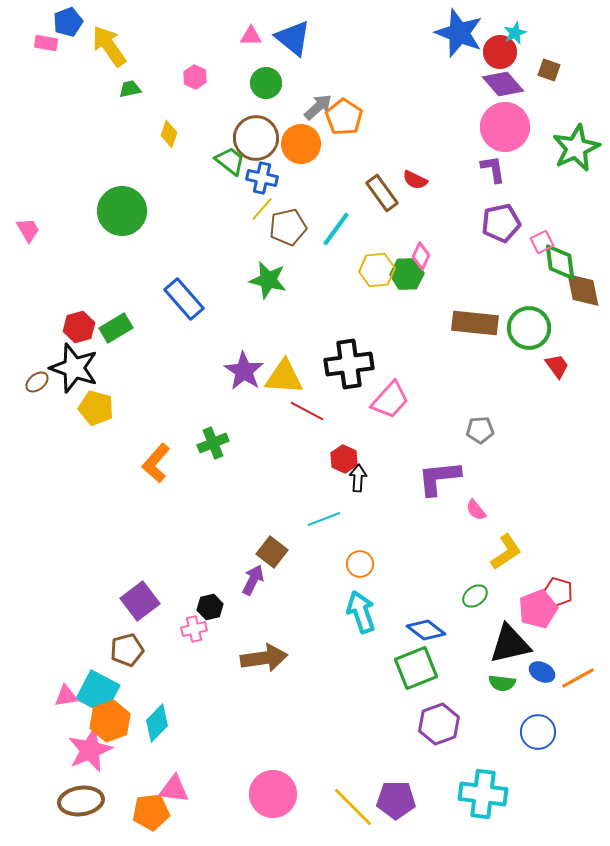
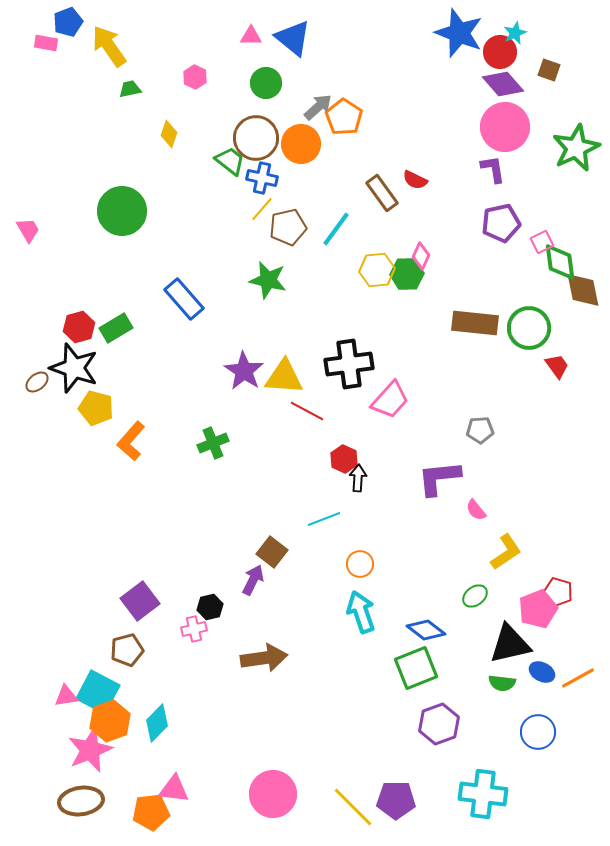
orange L-shape at (156, 463): moved 25 px left, 22 px up
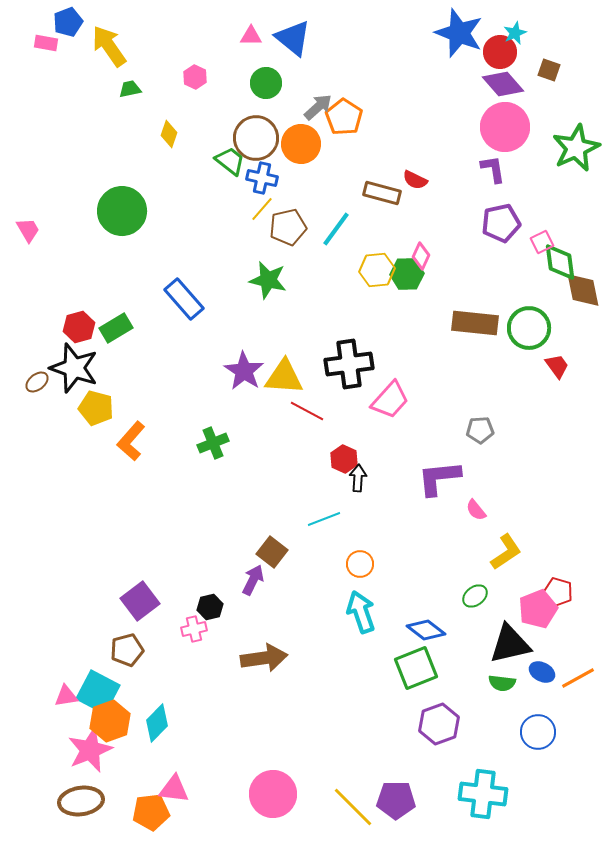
brown rectangle at (382, 193): rotated 39 degrees counterclockwise
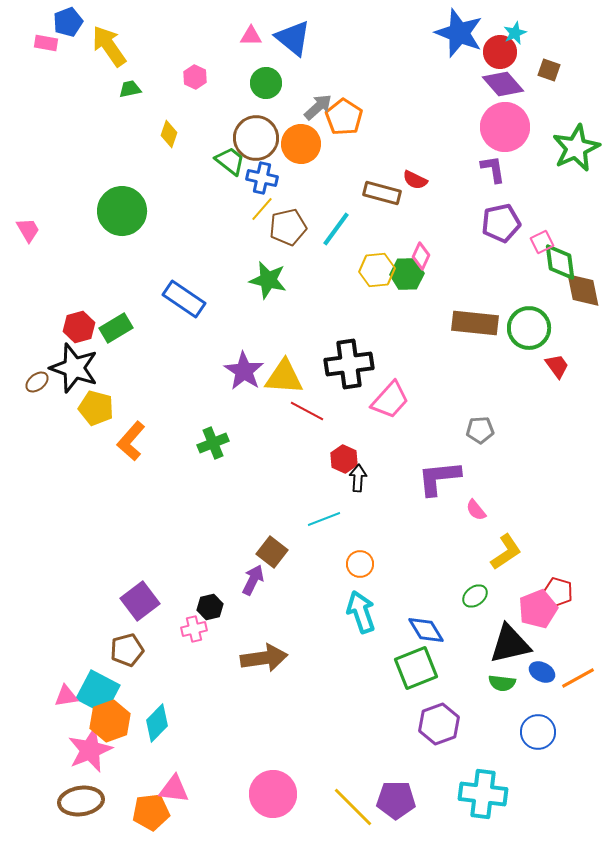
blue rectangle at (184, 299): rotated 15 degrees counterclockwise
blue diamond at (426, 630): rotated 21 degrees clockwise
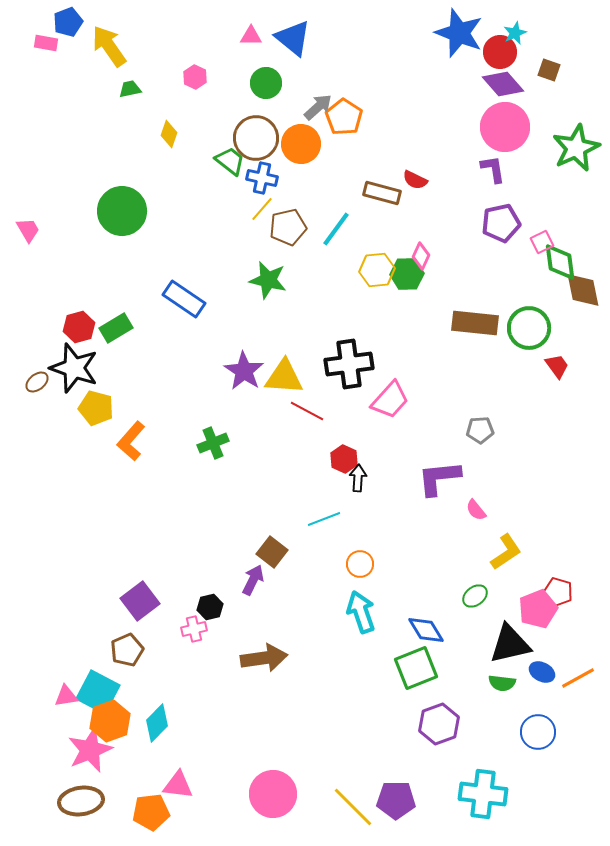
brown pentagon at (127, 650): rotated 8 degrees counterclockwise
pink triangle at (174, 789): moved 4 px right, 4 px up
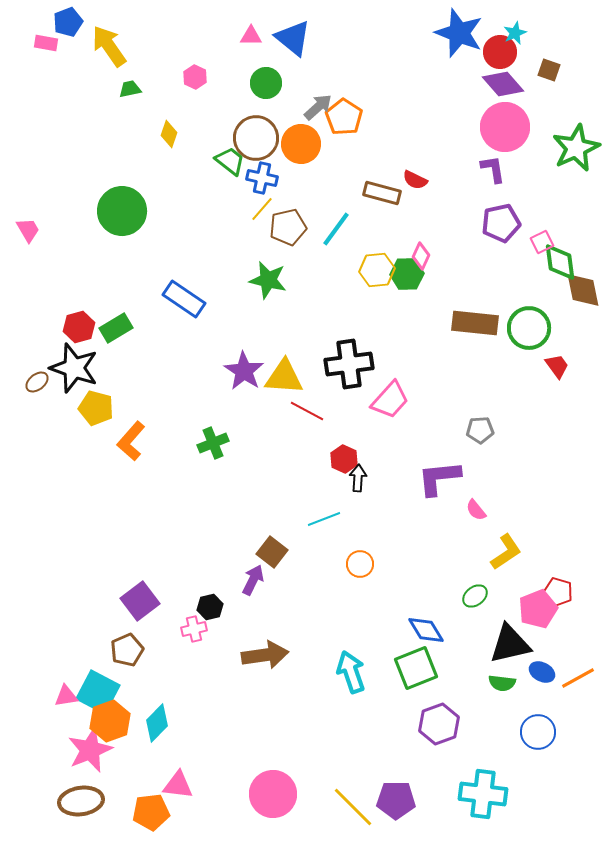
cyan arrow at (361, 612): moved 10 px left, 60 px down
brown arrow at (264, 658): moved 1 px right, 3 px up
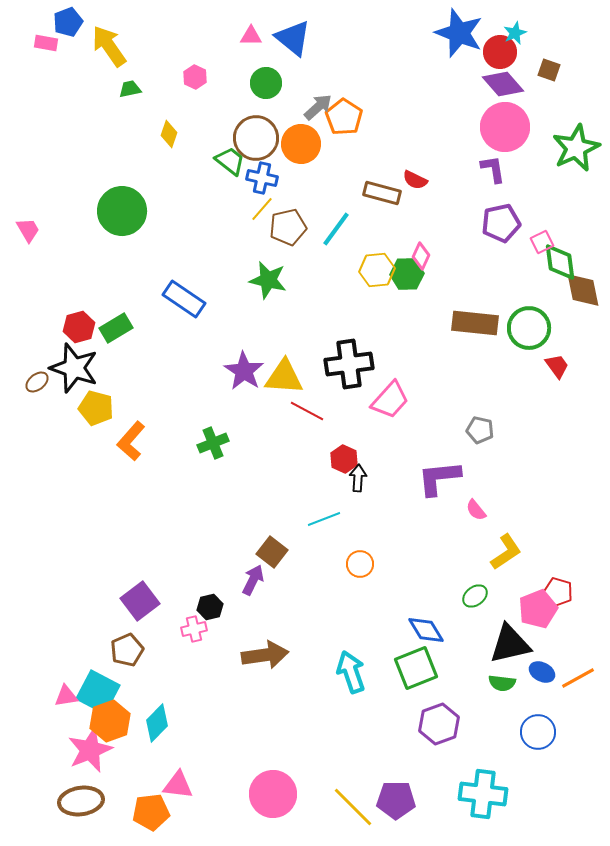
gray pentagon at (480, 430): rotated 16 degrees clockwise
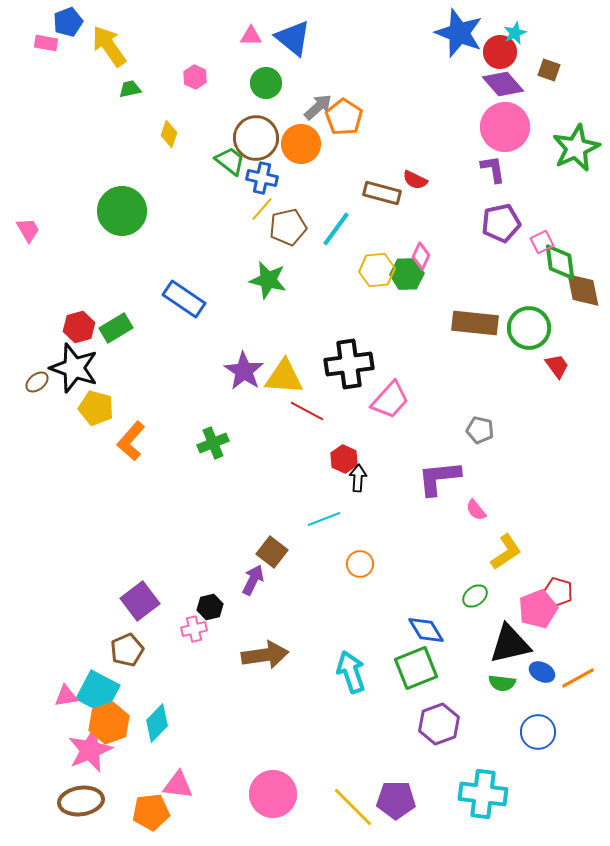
orange hexagon at (110, 721): moved 1 px left, 2 px down
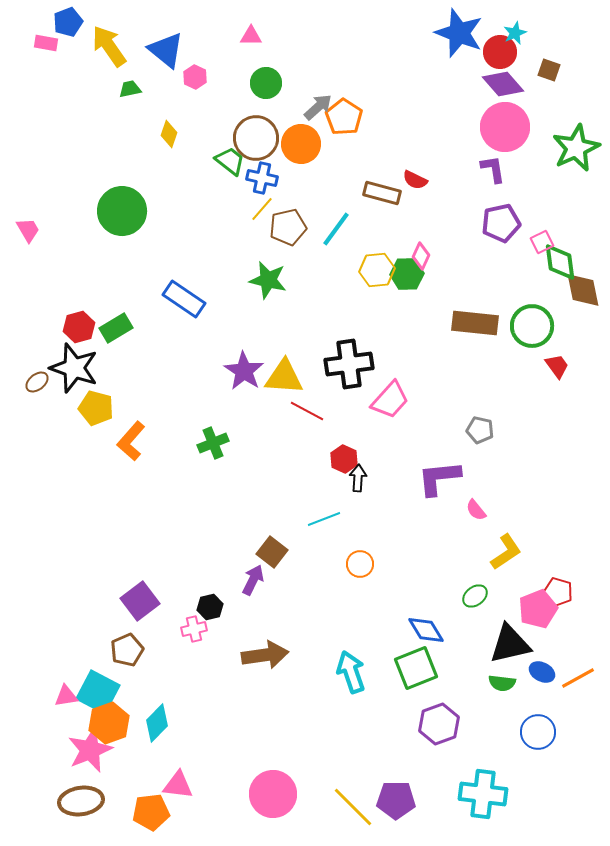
blue triangle at (293, 38): moved 127 px left, 12 px down
green circle at (529, 328): moved 3 px right, 2 px up
